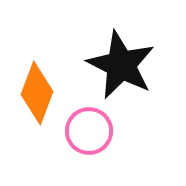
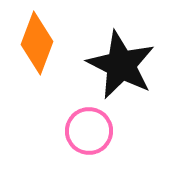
orange diamond: moved 50 px up
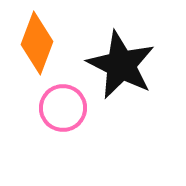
pink circle: moved 26 px left, 23 px up
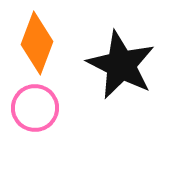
pink circle: moved 28 px left
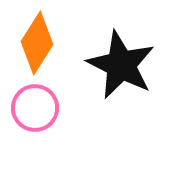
orange diamond: rotated 12 degrees clockwise
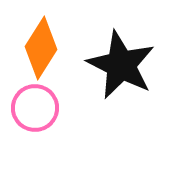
orange diamond: moved 4 px right, 5 px down
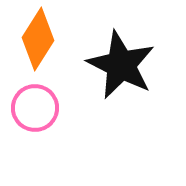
orange diamond: moved 3 px left, 9 px up
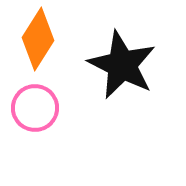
black star: moved 1 px right
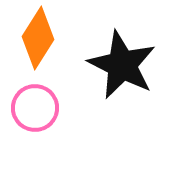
orange diamond: moved 1 px up
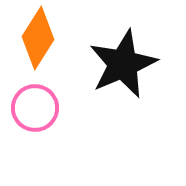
black star: moved 1 px right, 1 px up; rotated 22 degrees clockwise
